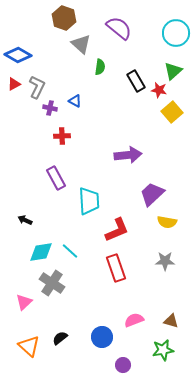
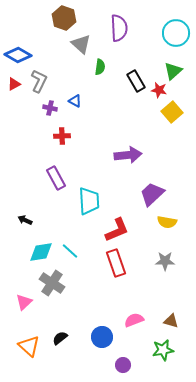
purple semicircle: rotated 48 degrees clockwise
gray L-shape: moved 2 px right, 6 px up
red rectangle: moved 5 px up
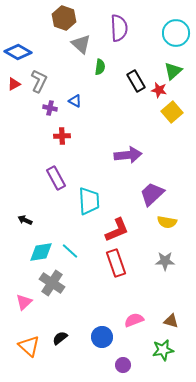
blue diamond: moved 3 px up
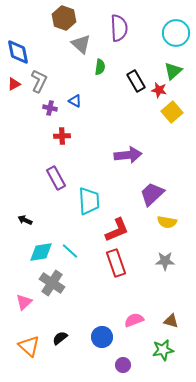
blue diamond: rotated 48 degrees clockwise
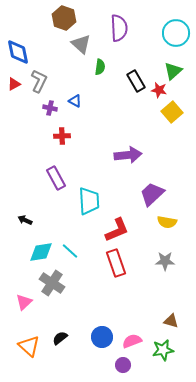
pink semicircle: moved 2 px left, 21 px down
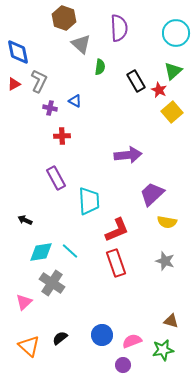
red star: rotated 14 degrees clockwise
gray star: rotated 18 degrees clockwise
blue circle: moved 2 px up
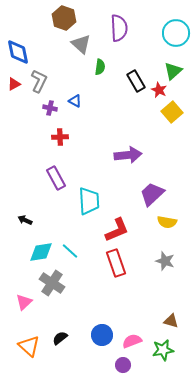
red cross: moved 2 px left, 1 px down
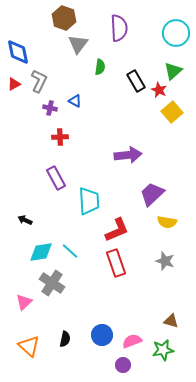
gray triangle: moved 3 px left; rotated 25 degrees clockwise
black semicircle: moved 5 px right, 1 px down; rotated 140 degrees clockwise
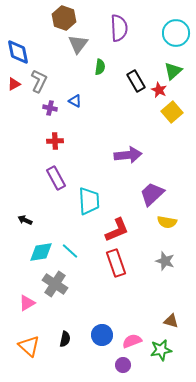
red cross: moved 5 px left, 4 px down
gray cross: moved 3 px right, 1 px down
pink triangle: moved 3 px right, 1 px down; rotated 12 degrees clockwise
green star: moved 2 px left
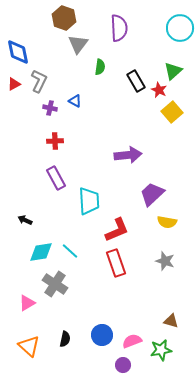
cyan circle: moved 4 px right, 5 px up
